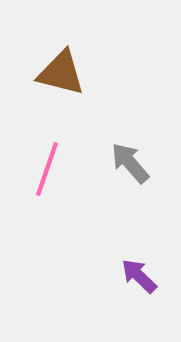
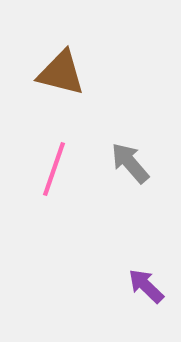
pink line: moved 7 px right
purple arrow: moved 7 px right, 10 px down
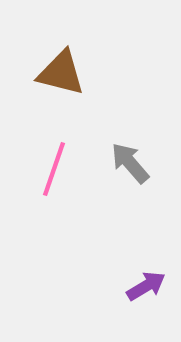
purple arrow: rotated 105 degrees clockwise
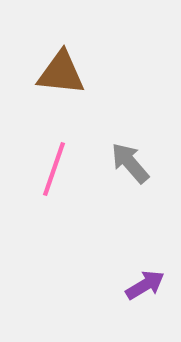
brown triangle: rotated 8 degrees counterclockwise
purple arrow: moved 1 px left, 1 px up
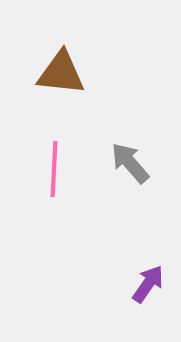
pink line: rotated 16 degrees counterclockwise
purple arrow: moved 3 px right, 1 px up; rotated 24 degrees counterclockwise
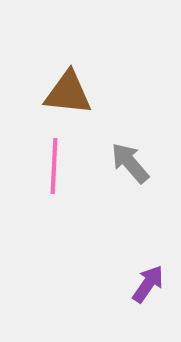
brown triangle: moved 7 px right, 20 px down
pink line: moved 3 px up
